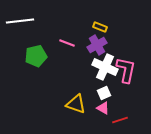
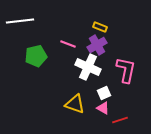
pink line: moved 1 px right, 1 px down
white cross: moved 17 px left
yellow triangle: moved 1 px left
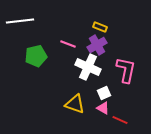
red line: rotated 42 degrees clockwise
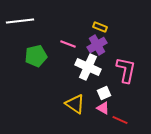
yellow triangle: rotated 15 degrees clockwise
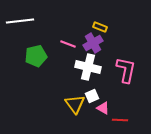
purple cross: moved 4 px left, 2 px up
white cross: rotated 10 degrees counterclockwise
white square: moved 12 px left, 3 px down
yellow triangle: rotated 20 degrees clockwise
red line: rotated 21 degrees counterclockwise
